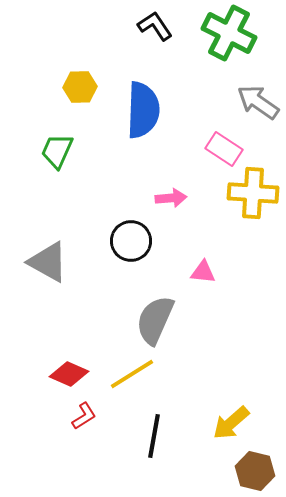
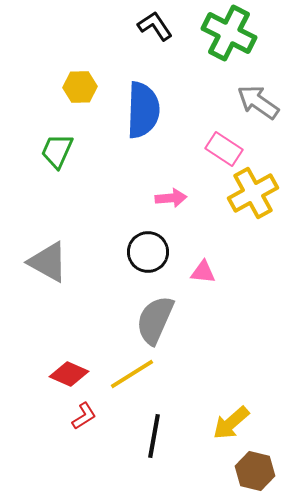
yellow cross: rotated 33 degrees counterclockwise
black circle: moved 17 px right, 11 px down
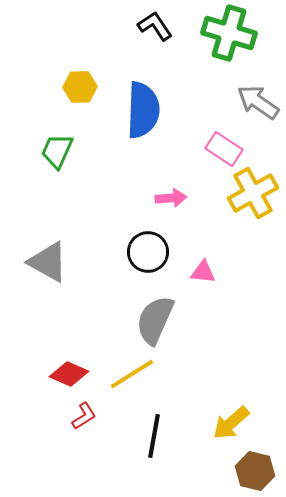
green cross: rotated 10 degrees counterclockwise
